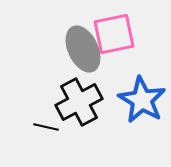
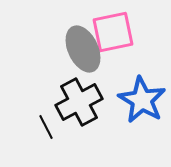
pink square: moved 1 px left, 2 px up
black line: rotated 50 degrees clockwise
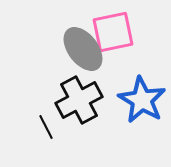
gray ellipse: rotated 12 degrees counterclockwise
black cross: moved 2 px up
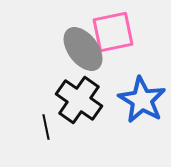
black cross: rotated 27 degrees counterclockwise
black line: rotated 15 degrees clockwise
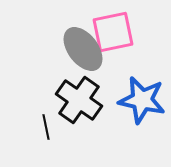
blue star: rotated 18 degrees counterclockwise
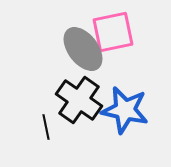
blue star: moved 17 px left, 10 px down
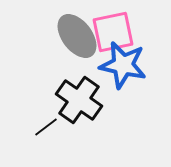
gray ellipse: moved 6 px left, 13 px up
blue star: moved 2 px left, 45 px up
black line: rotated 65 degrees clockwise
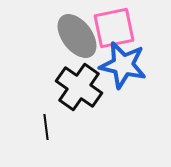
pink square: moved 1 px right, 4 px up
black cross: moved 13 px up
black line: rotated 60 degrees counterclockwise
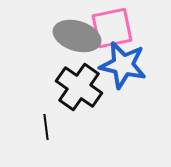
pink square: moved 2 px left
gray ellipse: rotated 36 degrees counterclockwise
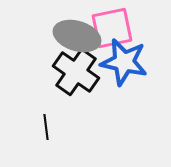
blue star: moved 1 px right, 3 px up
black cross: moved 3 px left, 15 px up
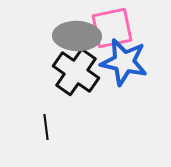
gray ellipse: rotated 15 degrees counterclockwise
